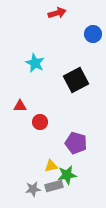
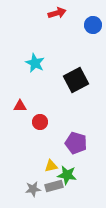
blue circle: moved 9 px up
green star: rotated 18 degrees clockwise
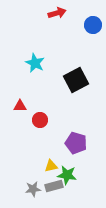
red circle: moved 2 px up
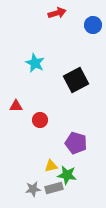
red triangle: moved 4 px left
gray rectangle: moved 2 px down
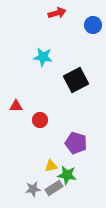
cyan star: moved 8 px right, 6 px up; rotated 18 degrees counterclockwise
gray rectangle: rotated 18 degrees counterclockwise
